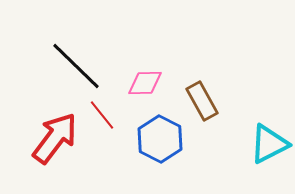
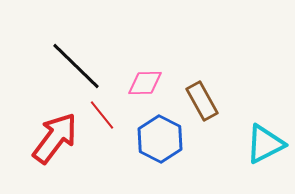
cyan triangle: moved 4 px left
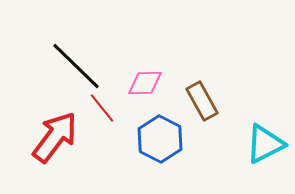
red line: moved 7 px up
red arrow: moved 1 px up
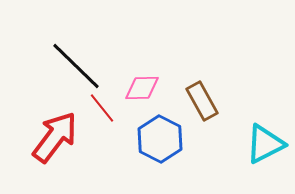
pink diamond: moved 3 px left, 5 px down
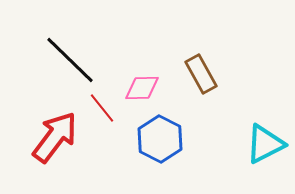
black line: moved 6 px left, 6 px up
brown rectangle: moved 1 px left, 27 px up
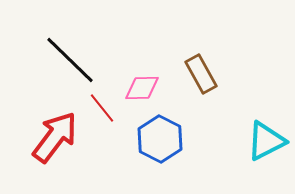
cyan triangle: moved 1 px right, 3 px up
